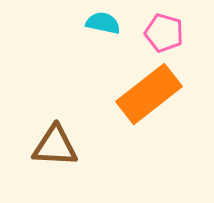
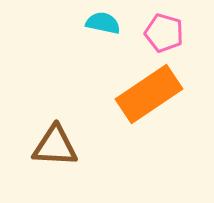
orange rectangle: rotated 4 degrees clockwise
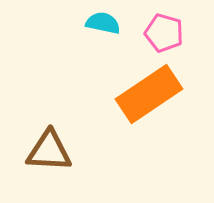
brown triangle: moved 6 px left, 5 px down
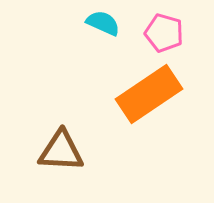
cyan semicircle: rotated 12 degrees clockwise
brown triangle: moved 12 px right
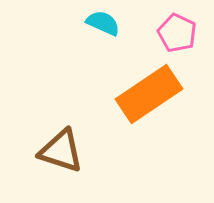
pink pentagon: moved 13 px right; rotated 9 degrees clockwise
brown triangle: rotated 15 degrees clockwise
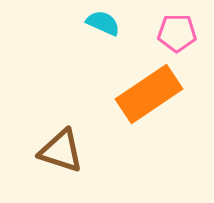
pink pentagon: rotated 24 degrees counterclockwise
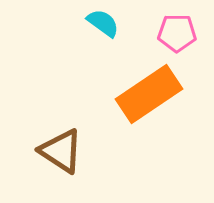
cyan semicircle: rotated 12 degrees clockwise
brown triangle: rotated 15 degrees clockwise
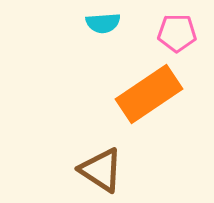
cyan semicircle: rotated 140 degrees clockwise
brown triangle: moved 40 px right, 19 px down
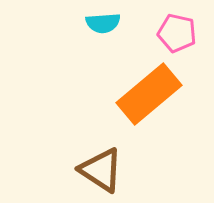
pink pentagon: rotated 12 degrees clockwise
orange rectangle: rotated 6 degrees counterclockwise
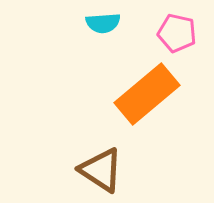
orange rectangle: moved 2 px left
